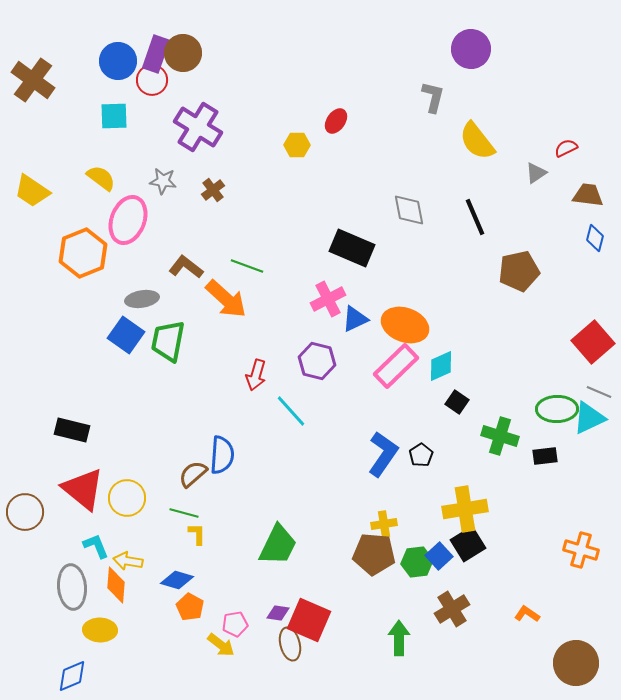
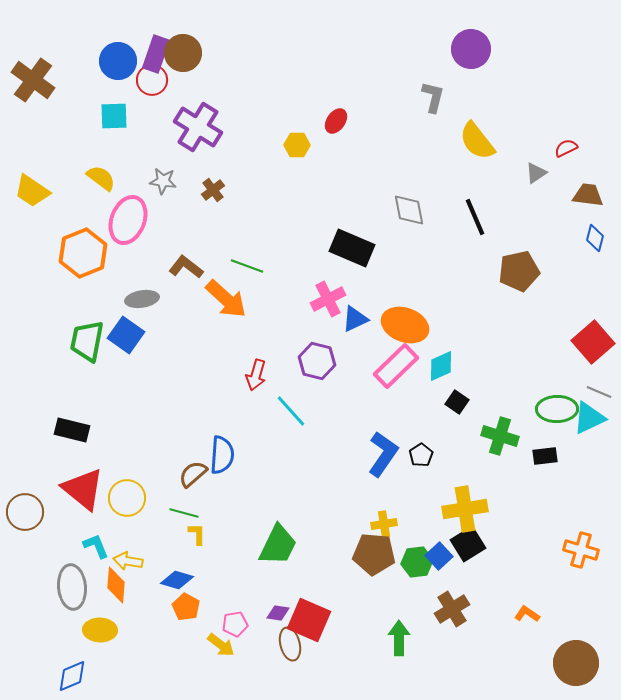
green trapezoid at (168, 341): moved 81 px left
orange pentagon at (190, 607): moved 4 px left
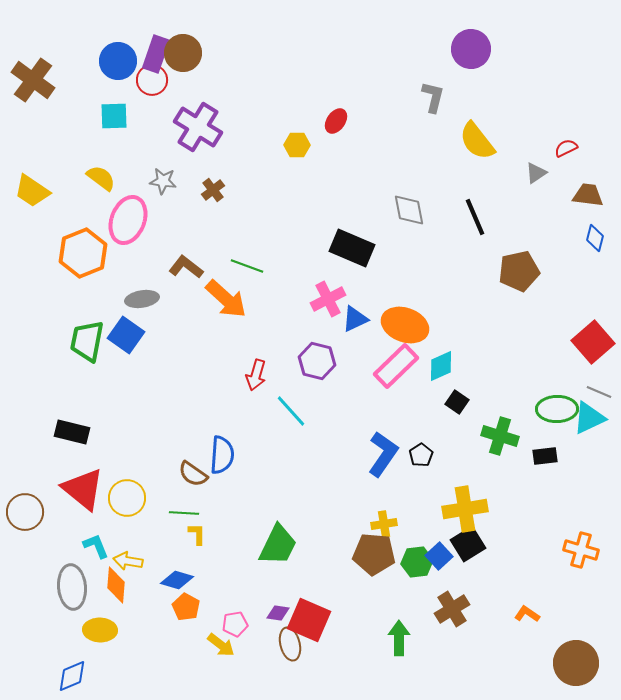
black rectangle at (72, 430): moved 2 px down
brown semicircle at (193, 474): rotated 104 degrees counterclockwise
green line at (184, 513): rotated 12 degrees counterclockwise
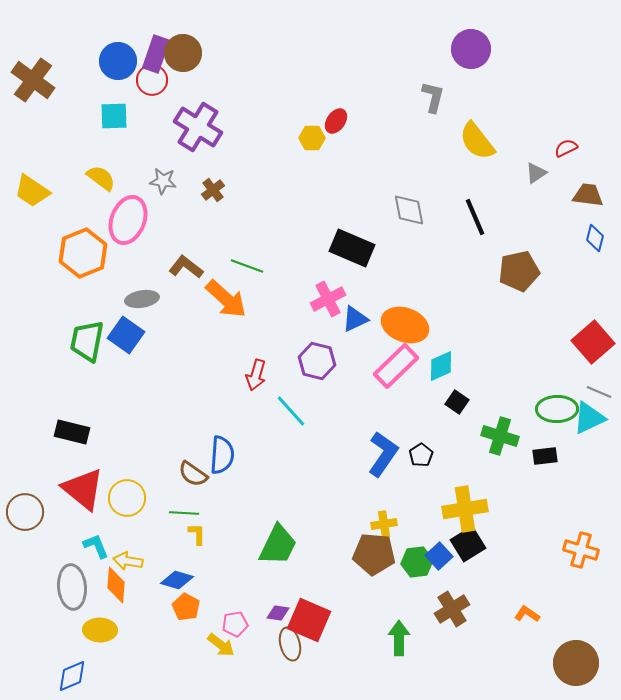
yellow hexagon at (297, 145): moved 15 px right, 7 px up
